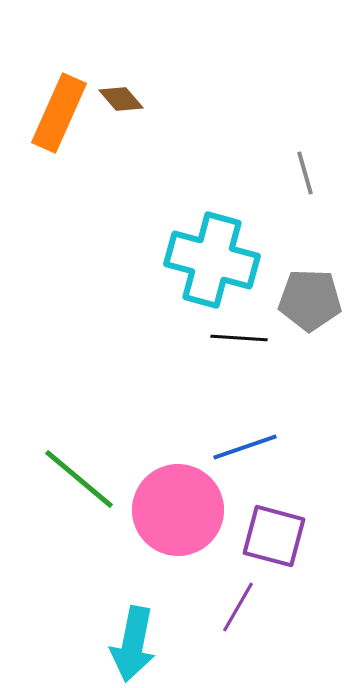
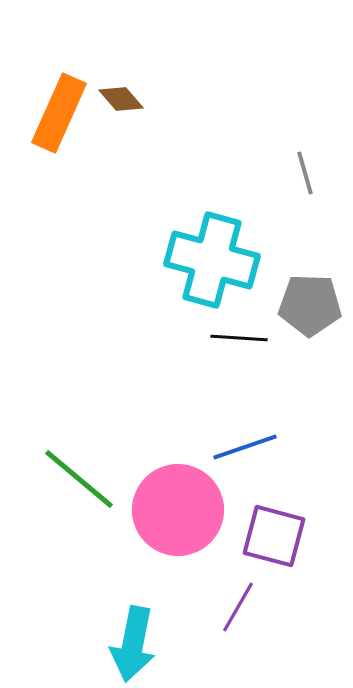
gray pentagon: moved 5 px down
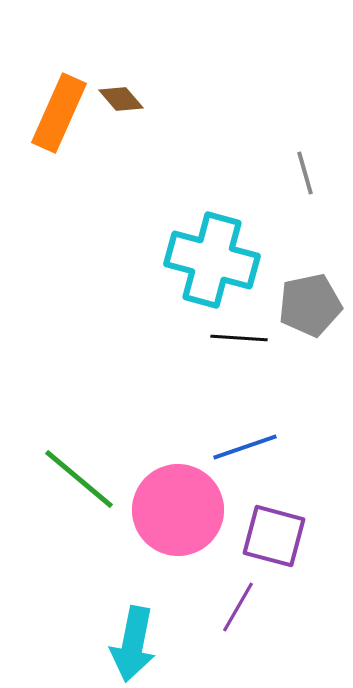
gray pentagon: rotated 14 degrees counterclockwise
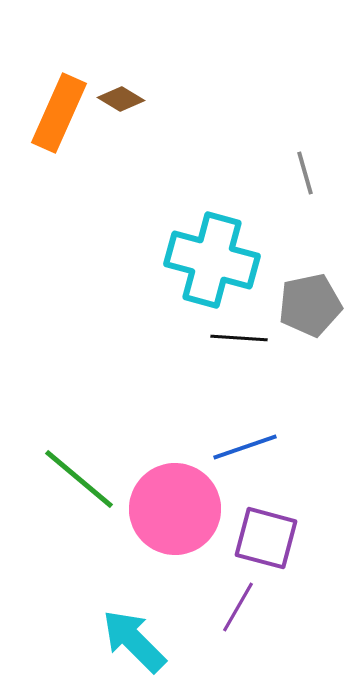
brown diamond: rotated 18 degrees counterclockwise
pink circle: moved 3 px left, 1 px up
purple square: moved 8 px left, 2 px down
cyan arrow: moved 1 px right, 3 px up; rotated 124 degrees clockwise
